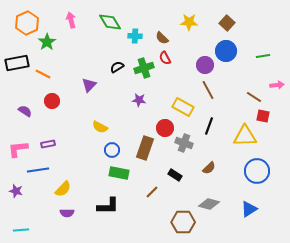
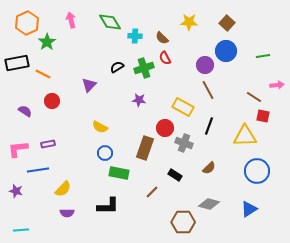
blue circle at (112, 150): moved 7 px left, 3 px down
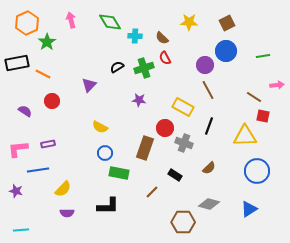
brown square at (227, 23): rotated 21 degrees clockwise
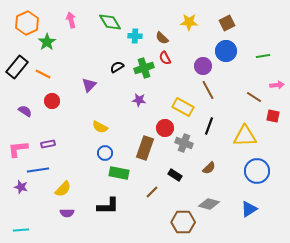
black rectangle at (17, 63): moved 4 px down; rotated 40 degrees counterclockwise
purple circle at (205, 65): moved 2 px left, 1 px down
red square at (263, 116): moved 10 px right
purple star at (16, 191): moved 5 px right, 4 px up
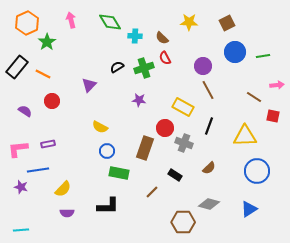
blue circle at (226, 51): moved 9 px right, 1 px down
blue circle at (105, 153): moved 2 px right, 2 px up
